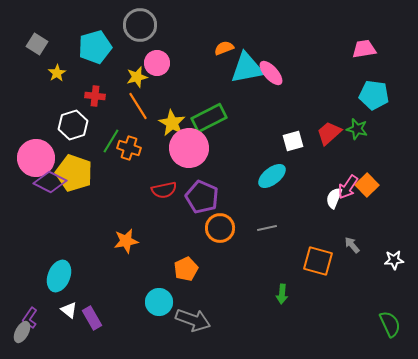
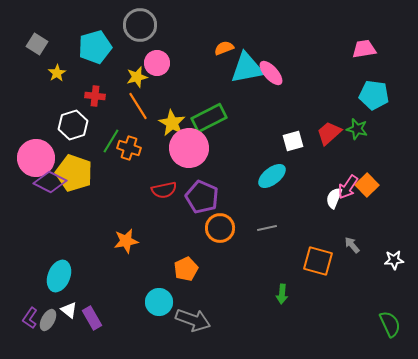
gray ellipse at (22, 332): moved 26 px right, 12 px up
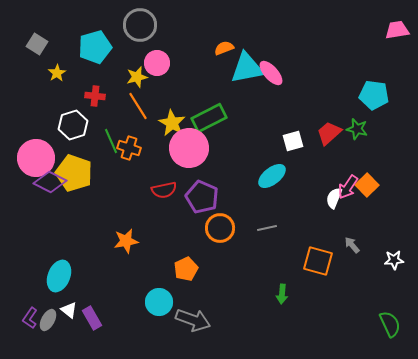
pink trapezoid at (364, 49): moved 33 px right, 19 px up
green line at (111, 141): rotated 55 degrees counterclockwise
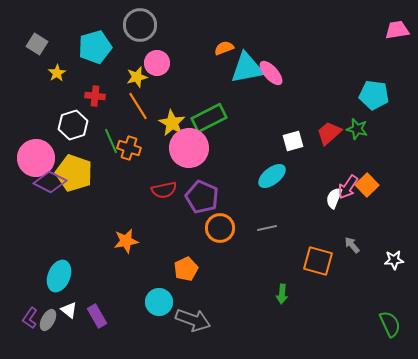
purple rectangle at (92, 318): moved 5 px right, 2 px up
